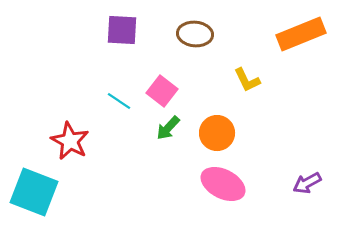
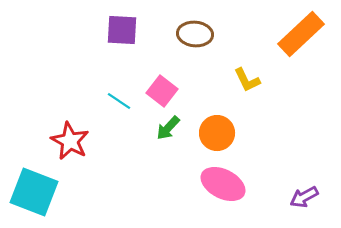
orange rectangle: rotated 21 degrees counterclockwise
purple arrow: moved 3 px left, 14 px down
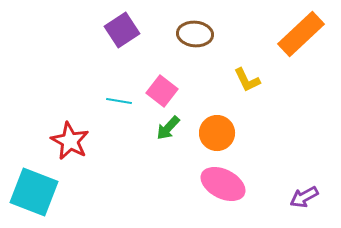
purple square: rotated 36 degrees counterclockwise
cyan line: rotated 25 degrees counterclockwise
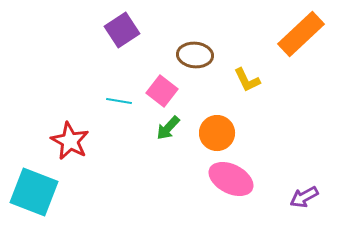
brown ellipse: moved 21 px down
pink ellipse: moved 8 px right, 5 px up
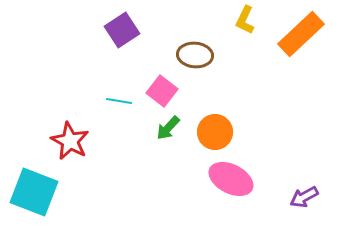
yellow L-shape: moved 2 px left, 60 px up; rotated 52 degrees clockwise
orange circle: moved 2 px left, 1 px up
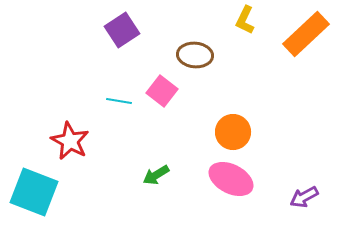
orange rectangle: moved 5 px right
green arrow: moved 12 px left, 47 px down; rotated 16 degrees clockwise
orange circle: moved 18 px right
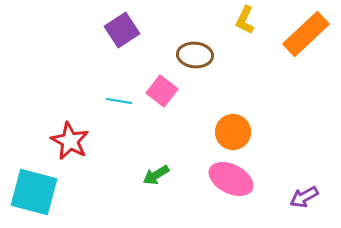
cyan square: rotated 6 degrees counterclockwise
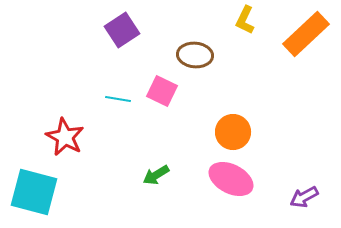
pink square: rotated 12 degrees counterclockwise
cyan line: moved 1 px left, 2 px up
red star: moved 5 px left, 4 px up
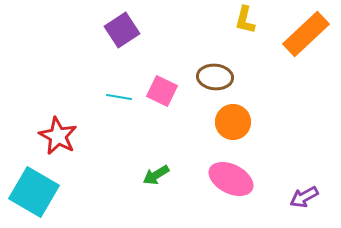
yellow L-shape: rotated 12 degrees counterclockwise
brown ellipse: moved 20 px right, 22 px down
cyan line: moved 1 px right, 2 px up
orange circle: moved 10 px up
red star: moved 7 px left, 1 px up
cyan square: rotated 15 degrees clockwise
